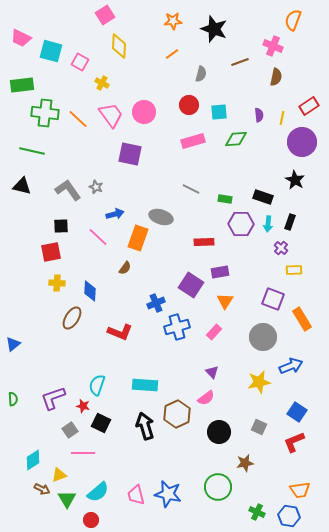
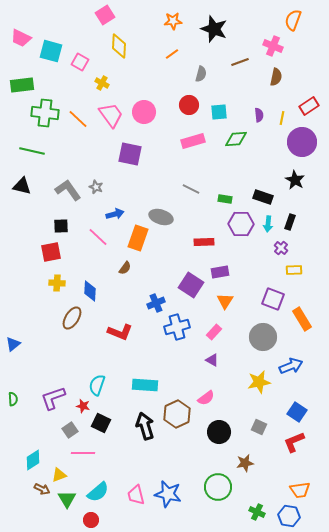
purple triangle at (212, 372): moved 12 px up; rotated 16 degrees counterclockwise
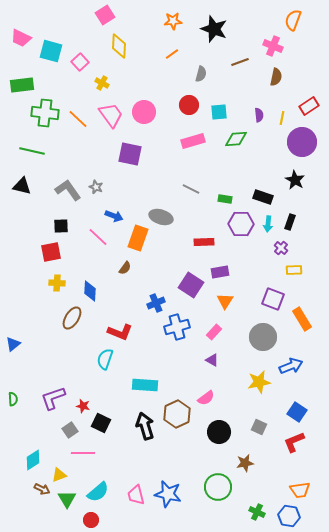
pink square at (80, 62): rotated 18 degrees clockwise
blue arrow at (115, 214): moved 1 px left, 2 px down; rotated 36 degrees clockwise
cyan semicircle at (97, 385): moved 8 px right, 26 px up
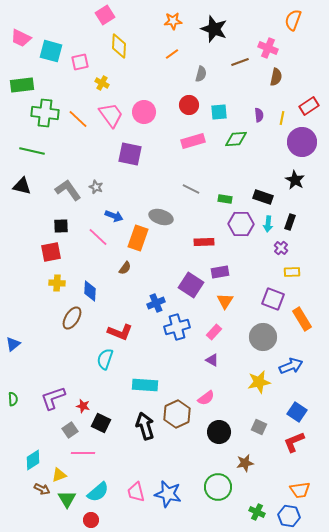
pink cross at (273, 46): moved 5 px left, 2 px down
pink square at (80, 62): rotated 30 degrees clockwise
yellow rectangle at (294, 270): moved 2 px left, 2 px down
pink trapezoid at (136, 495): moved 3 px up
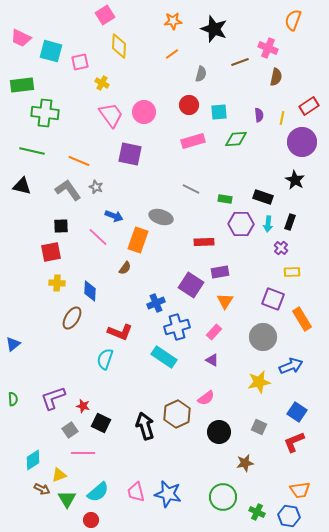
orange line at (78, 119): moved 1 px right, 42 px down; rotated 20 degrees counterclockwise
orange rectangle at (138, 238): moved 2 px down
cyan rectangle at (145, 385): moved 19 px right, 28 px up; rotated 30 degrees clockwise
green circle at (218, 487): moved 5 px right, 10 px down
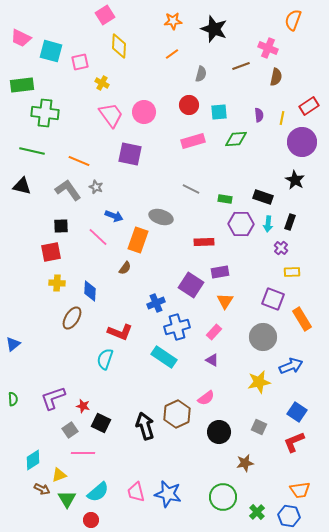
brown line at (240, 62): moved 1 px right, 4 px down
green cross at (257, 512): rotated 21 degrees clockwise
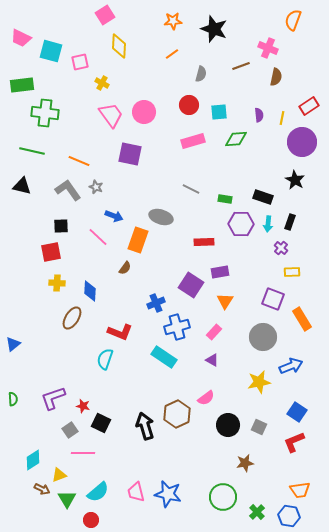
black circle at (219, 432): moved 9 px right, 7 px up
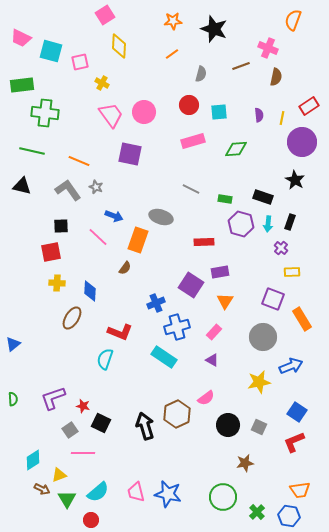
green diamond at (236, 139): moved 10 px down
purple hexagon at (241, 224): rotated 15 degrees clockwise
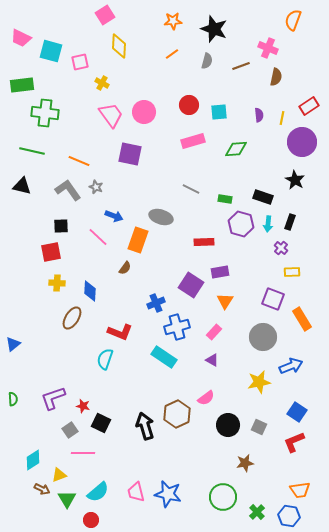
gray semicircle at (201, 74): moved 6 px right, 13 px up
